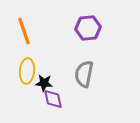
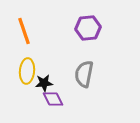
black star: rotated 12 degrees counterclockwise
purple diamond: rotated 15 degrees counterclockwise
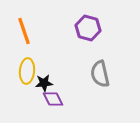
purple hexagon: rotated 20 degrees clockwise
gray semicircle: moved 16 px right; rotated 24 degrees counterclockwise
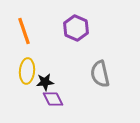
purple hexagon: moved 12 px left; rotated 10 degrees clockwise
black star: moved 1 px right, 1 px up
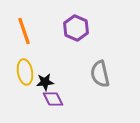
yellow ellipse: moved 2 px left, 1 px down; rotated 15 degrees counterclockwise
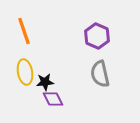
purple hexagon: moved 21 px right, 8 px down
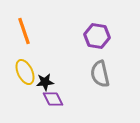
purple hexagon: rotated 15 degrees counterclockwise
yellow ellipse: rotated 15 degrees counterclockwise
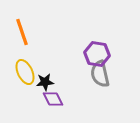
orange line: moved 2 px left, 1 px down
purple hexagon: moved 18 px down
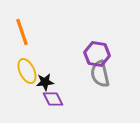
yellow ellipse: moved 2 px right, 1 px up
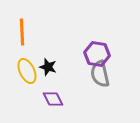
orange line: rotated 16 degrees clockwise
black star: moved 3 px right, 15 px up; rotated 24 degrees clockwise
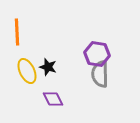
orange line: moved 5 px left
gray semicircle: rotated 12 degrees clockwise
